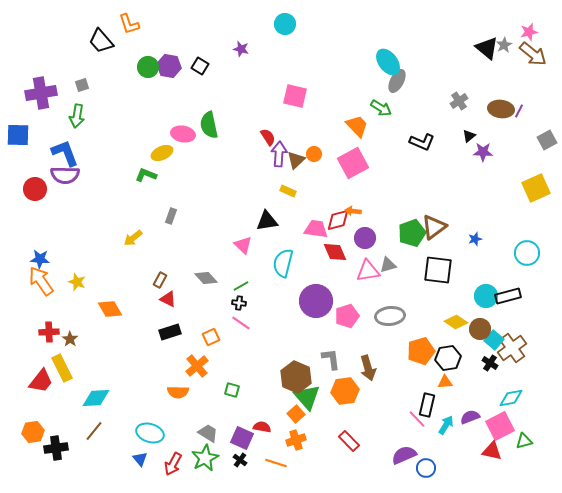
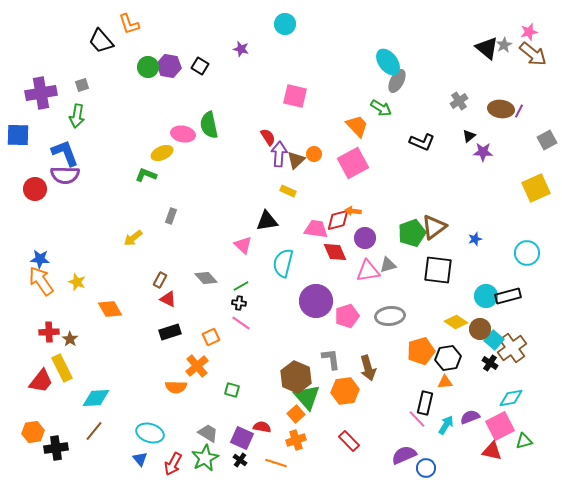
orange semicircle at (178, 392): moved 2 px left, 5 px up
black rectangle at (427, 405): moved 2 px left, 2 px up
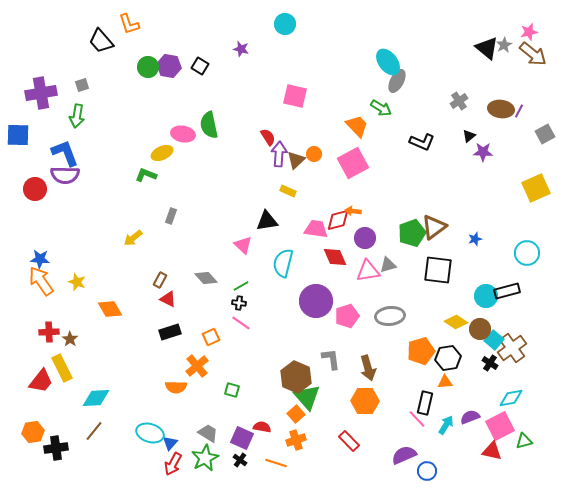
gray square at (547, 140): moved 2 px left, 6 px up
red diamond at (335, 252): moved 5 px down
black rectangle at (508, 296): moved 1 px left, 5 px up
orange hexagon at (345, 391): moved 20 px right, 10 px down; rotated 8 degrees clockwise
blue triangle at (140, 459): moved 30 px right, 16 px up; rotated 21 degrees clockwise
blue circle at (426, 468): moved 1 px right, 3 px down
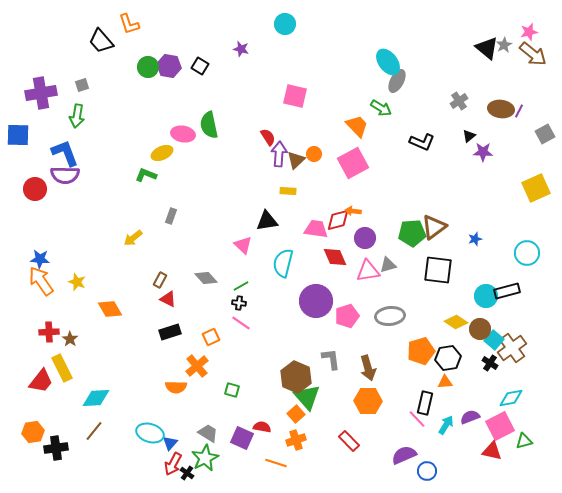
yellow rectangle at (288, 191): rotated 21 degrees counterclockwise
green pentagon at (412, 233): rotated 16 degrees clockwise
orange hexagon at (365, 401): moved 3 px right
black cross at (240, 460): moved 53 px left, 13 px down
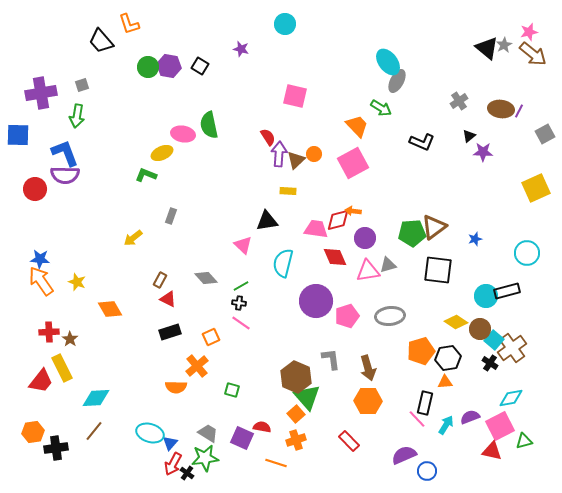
green star at (205, 458): rotated 20 degrees clockwise
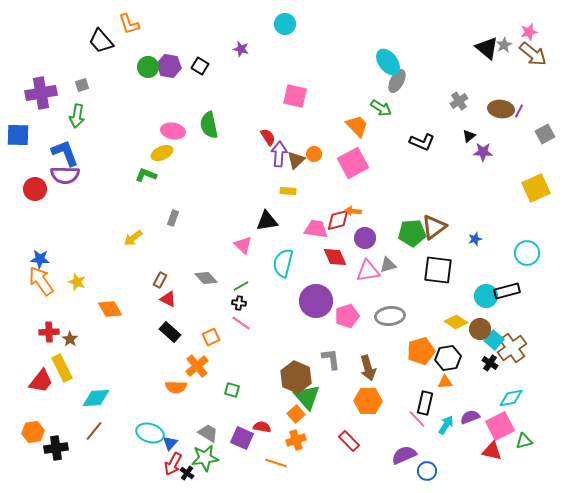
pink ellipse at (183, 134): moved 10 px left, 3 px up
gray rectangle at (171, 216): moved 2 px right, 2 px down
black rectangle at (170, 332): rotated 60 degrees clockwise
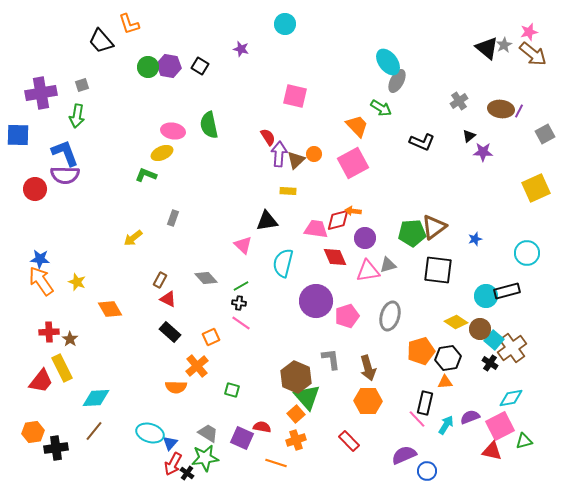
gray ellipse at (390, 316): rotated 68 degrees counterclockwise
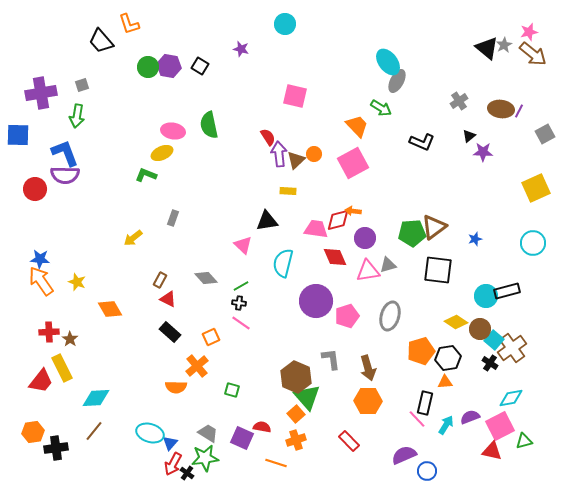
purple arrow at (279, 154): rotated 10 degrees counterclockwise
cyan circle at (527, 253): moved 6 px right, 10 px up
